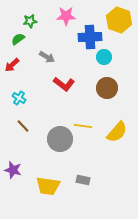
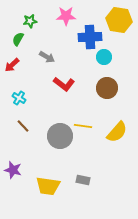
yellow hexagon: rotated 10 degrees counterclockwise
green semicircle: rotated 24 degrees counterclockwise
gray circle: moved 3 px up
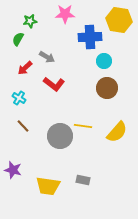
pink star: moved 1 px left, 2 px up
cyan circle: moved 4 px down
red arrow: moved 13 px right, 3 px down
red L-shape: moved 10 px left
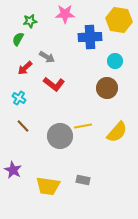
cyan circle: moved 11 px right
yellow line: rotated 18 degrees counterclockwise
purple star: rotated 12 degrees clockwise
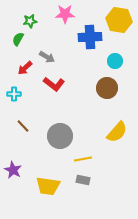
cyan cross: moved 5 px left, 4 px up; rotated 32 degrees counterclockwise
yellow line: moved 33 px down
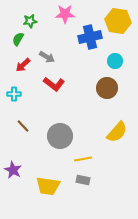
yellow hexagon: moved 1 px left, 1 px down
blue cross: rotated 10 degrees counterclockwise
red arrow: moved 2 px left, 3 px up
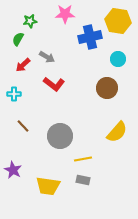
cyan circle: moved 3 px right, 2 px up
